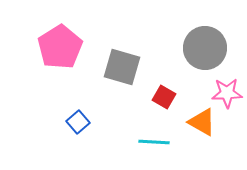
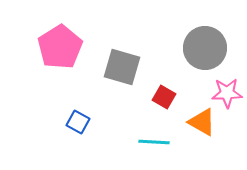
blue square: rotated 20 degrees counterclockwise
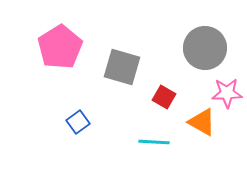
blue square: rotated 25 degrees clockwise
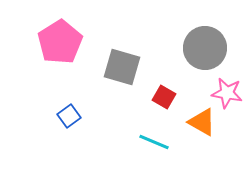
pink pentagon: moved 5 px up
pink star: rotated 12 degrees clockwise
blue square: moved 9 px left, 6 px up
cyan line: rotated 20 degrees clockwise
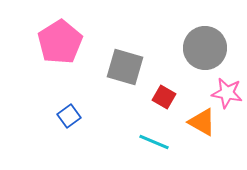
gray square: moved 3 px right
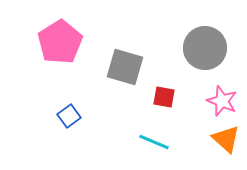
pink star: moved 5 px left, 8 px down; rotated 12 degrees clockwise
red square: rotated 20 degrees counterclockwise
orange triangle: moved 24 px right, 17 px down; rotated 12 degrees clockwise
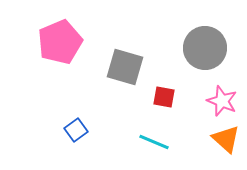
pink pentagon: rotated 9 degrees clockwise
blue square: moved 7 px right, 14 px down
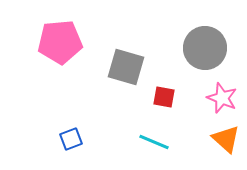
pink pentagon: rotated 18 degrees clockwise
gray square: moved 1 px right
pink star: moved 3 px up
blue square: moved 5 px left, 9 px down; rotated 15 degrees clockwise
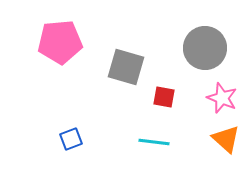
cyan line: rotated 16 degrees counterclockwise
